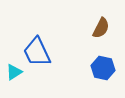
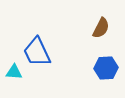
blue hexagon: moved 3 px right; rotated 15 degrees counterclockwise
cyan triangle: rotated 36 degrees clockwise
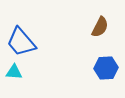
brown semicircle: moved 1 px left, 1 px up
blue trapezoid: moved 16 px left, 10 px up; rotated 16 degrees counterclockwise
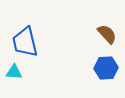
brown semicircle: moved 7 px right, 7 px down; rotated 70 degrees counterclockwise
blue trapezoid: moved 4 px right; rotated 28 degrees clockwise
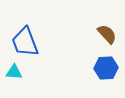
blue trapezoid: rotated 8 degrees counterclockwise
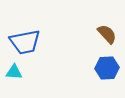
blue trapezoid: rotated 80 degrees counterclockwise
blue hexagon: moved 1 px right
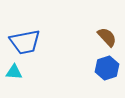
brown semicircle: moved 3 px down
blue hexagon: rotated 15 degrees counterclockwise
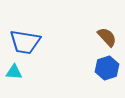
blue trapezoid: rotated 20 degrees clockwise
